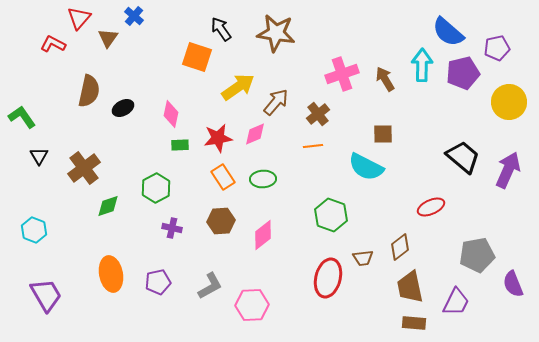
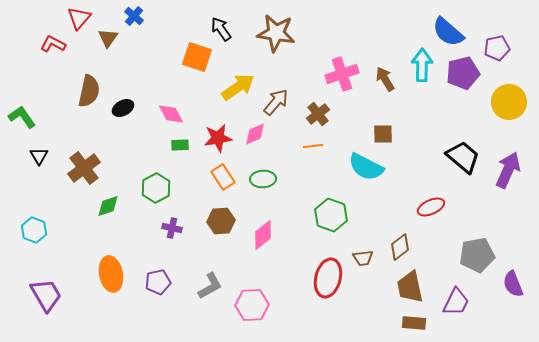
pink diamond at (171, 114): rotated 40 degrees counterclockwise
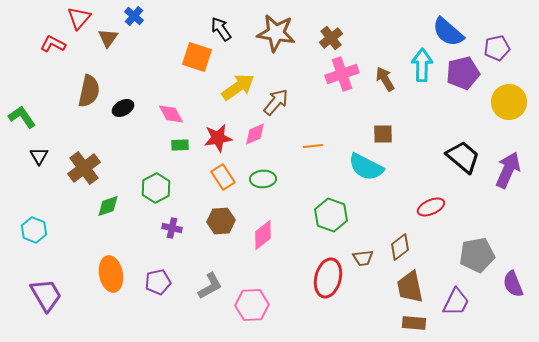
brown cross at (318, 114): moved 13 px right, 76 px up
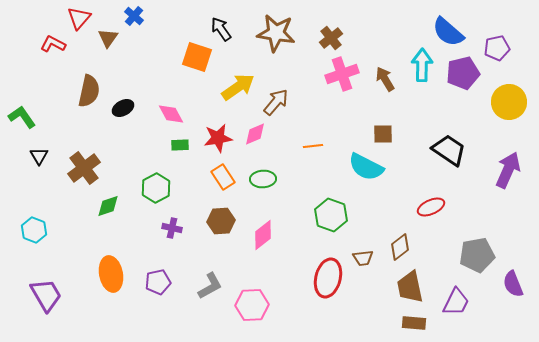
black trapezoid at (463, 157): moved 14 px left, 7 px up; rotated 6 degrees counterclockwise
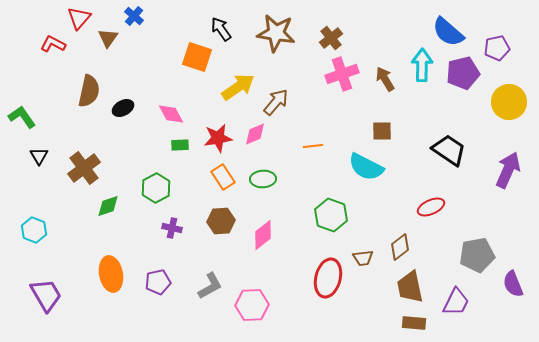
brown square at (383, 134): moved 1 px left, 3 px up
